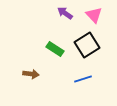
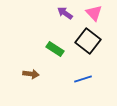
pink triangle: moved 2 px up
black square: moved 1 px right, 4 px up; rotated 20 degrees counterclockwise
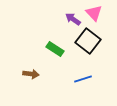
purple arrow: moved 8 px right, 6 px down
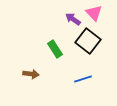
green rectangle: rotated 24 degrees clockwise
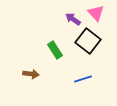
pink triangle: moved 2 px right
green rectangle: moved 1 px down
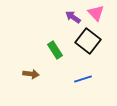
purple arrow: moved 2 px up
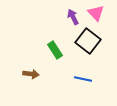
purple arrow: rotated 28 degrees clockwise
blue line: rotated 30 degrees clockwise
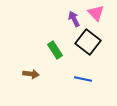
purple arrow: moved 1 px right, 2 px down
black square: moved 1 px down
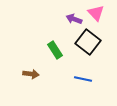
purple arrow: rotated 42 degrees counterclockwise
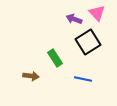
pink triangle: moved 1 px right
black square: rotated 20 degrees clockwise
green rectangle: moved 8 px down
brown arrow: moved 2 px down
